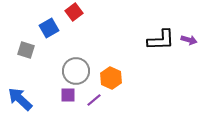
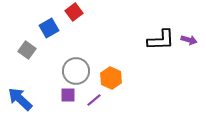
gray square: moved 1 px right; rotated 18 degrees clockwise
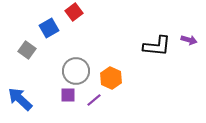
black L-shape: moved 4 px left, 6 px down; rotated 8 degrees clockwise
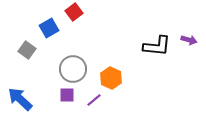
gray circle: moved 3 px left, 2 px up
purple square: moved 1 px left
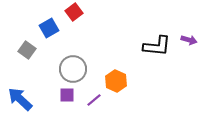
orange hexagon: moved 5 px right, 3 px down
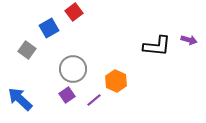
purple square: rotated 35 degrees counterclockwise
